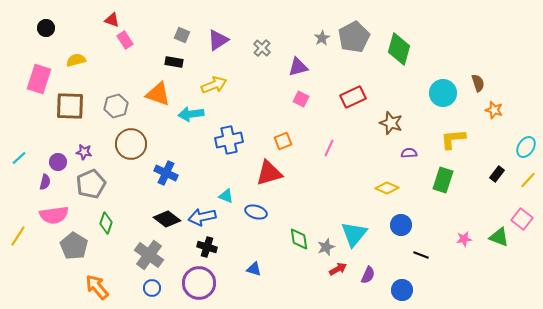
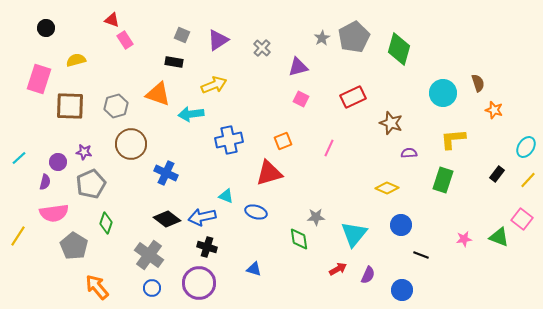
pink semicircle at (54, 215): moved 2 px up
gray star at (326, 247): moved 10 px left, 30 px up; rotated 18 degrees clockwise
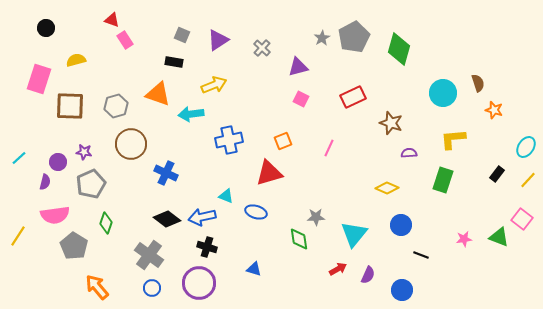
pink semicircle at (54, 213): moved 1 px right, 2 px down
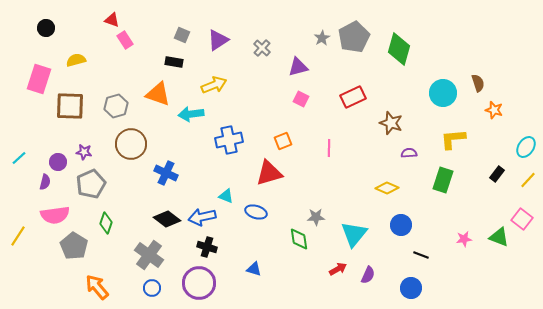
pink line at (329, 148): rotated 24 degrees counterclockwise
blue circle at (402, 290): moved 9 px right, 2 px up
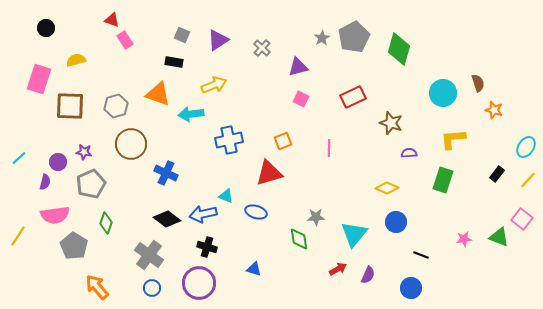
blue arrow at (202, 217): moved 1 px right, 3 px up
blue circle at (401, 225): moved 5 px left, 3 px up
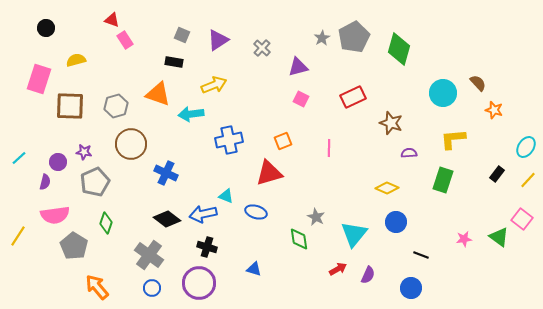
brown semicircle at (478, 83): rotated 24 degrees counterclockwise
gray pentagon at (91, 184): moved 4 px right, 2 px up
gray star at (316, 217): rotated 30 degrees clockwise
green triangle at (499, 237): rotated 15 degrees clockwise
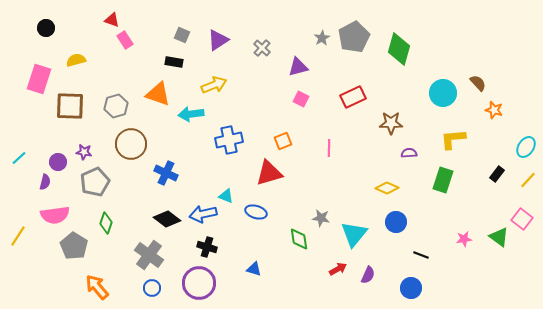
brown star at (391, 123): rotated 20 degrees counterclockwise
gray star at (316, 217): moved 5 px right, 1 px down; rotated 18 degrees counterclockwise
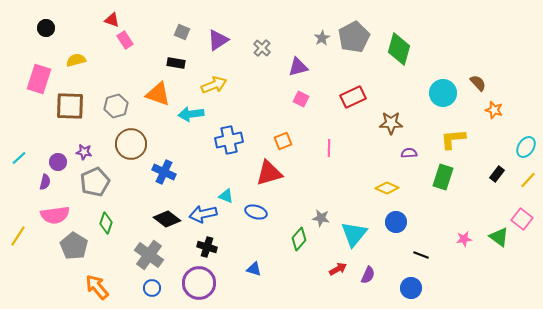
gray square at (182, 35): moved 3 px up
black rectangle at (174, 62): moved 2 px right, 1 px down
blue cross at (166, 173): moved 2 px left, 1 px up
green rectangle at (443, 180): moved 3 px up
green diamond at (299, 239): rotated 50 degrees clockwise
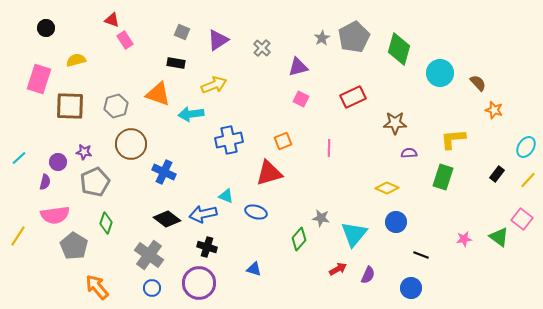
cyan circle at (443, 93): moved 3 px left, 20 px up
brown star at (391, 123): moved 4 px right
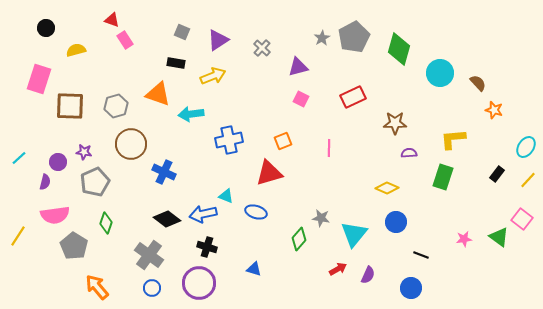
yellow semicircle at (76, 60): moved 10 px up
yellow arrow at (214, 85): moved 1 px left, 9 px up
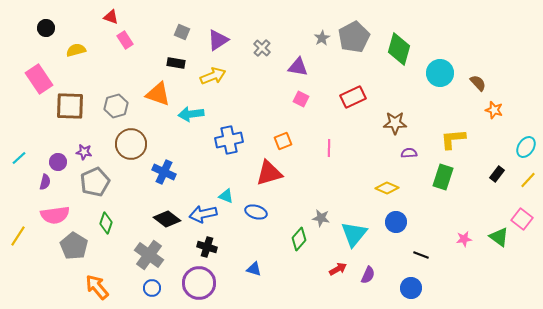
red triangle at (112, 20): moved 1 px left, 3 px up
purple triangle at (298, 67): rotated 25 degrees clockwise
pink rectangle at (39, 79): rotated 52 degrees counterclockwise
